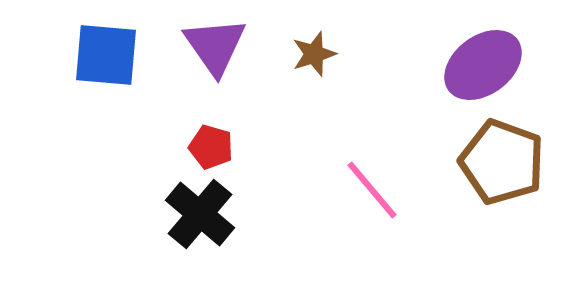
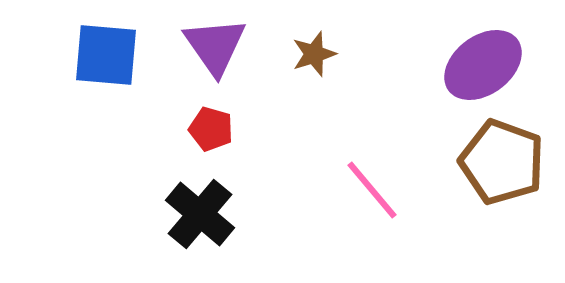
red pentagon: moved 18 px up
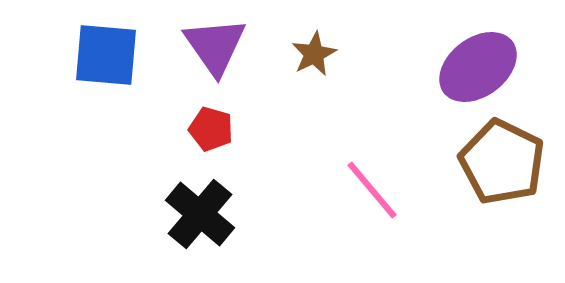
brown star: rotated 9 degrees counterclockwise
purple ellipse: moved 5 px left, 2 px down
brown pentagon: rotated 6 degrees clockwise
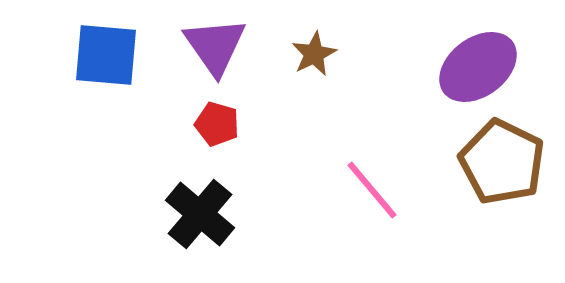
red pentagon: moved 6 px right, 5 px up
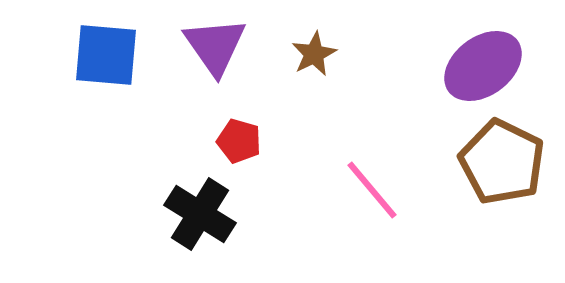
purple ellipse: moved 5 px right, 1 px up
red pentagon: moved 22 px right, 17 px down
black cross: rotated 8 degrees counterclockwise
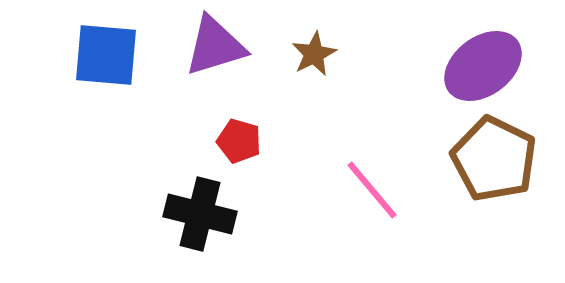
purple triangle: rotated 48 degrees clockwise
brown pentagon: moved 8 px left, 3 px up
black cross: rotated 18 degrees counterclockwise
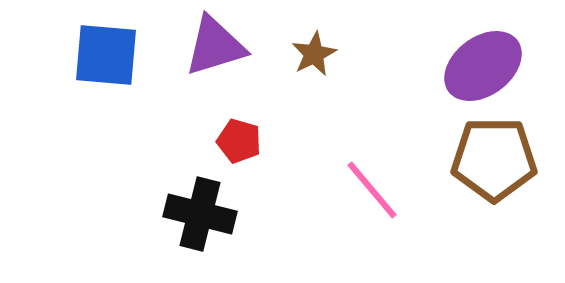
brown pentagon: rotated 26 degrees counterclockwise
